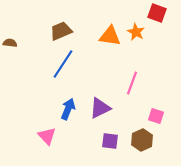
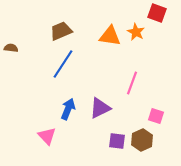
brown semicircle: moved 1 px right, 5 px down
purple square: moved 7 px right
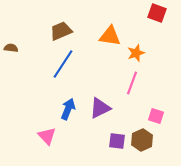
orange star: moved 21 px down; rotated 24 degrees clockwise
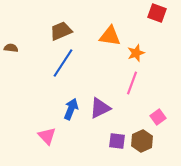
blue line: moved 1 px up
blue arrow: moved 3 px right
pink square: moved 2 px right, 1 px down; rotated 35 degrees clockwise
brown hexagon: moved 1 px down
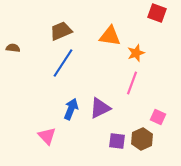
brown semicircle: moved 2 px right
pink square: rotated 28 degrees counterclockwise
brown hexagon: moved 2 px up
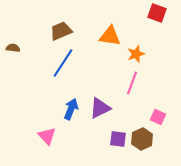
orange star: moved 1 px down
purple square: moved 1 px right, 2 px up
